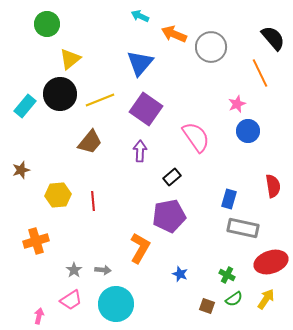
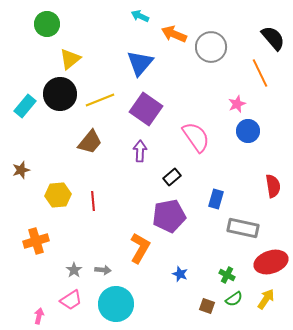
blue rectangle: moved 13 px left
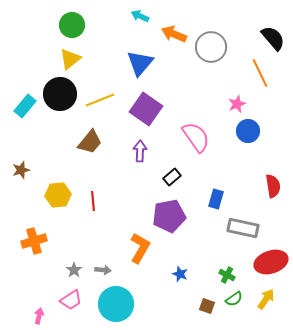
green circle: moved 25 px right, 1 px down
orange cross: moved 2 px left
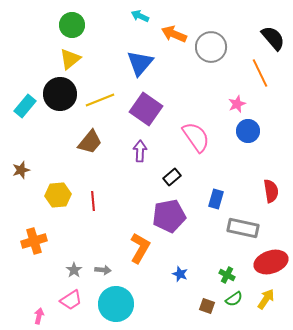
red semicircle: moved 2 px left, 5 px down
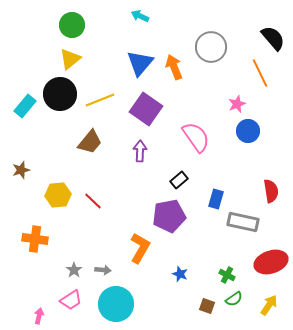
orange arrow: moved 33 px down; rotated 45 degrees clockwise
black rectangle: moved 7 px right, 3 px down
red line: rotated 42 degrees counterclockwise
gray rectangle: moved 6 px up
orange cross: moved 1 px right, 2 px up; rotated 25 degrees clockwise
yellow arrow: moved 3 px right, 6 px down
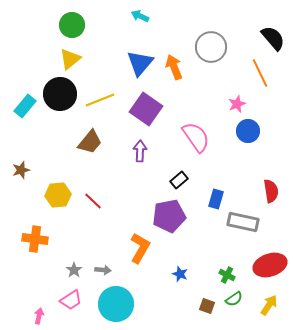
red ellipse: moved 1 px left, 3 px down
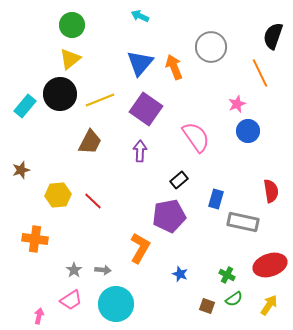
black semicircle: moved 2 px up; rotated 120 degrees counterclockwise
brown trapezoid: rotated 12 degrees counterclockwise
